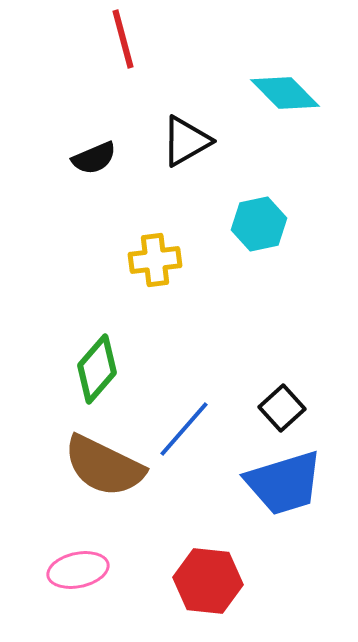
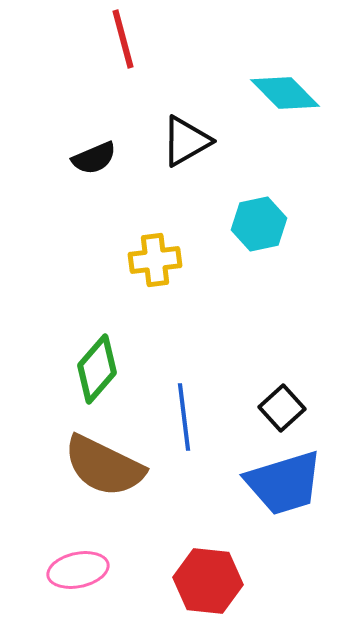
blue line: moved 12 px up; rotated 48 degrees counterclockwise
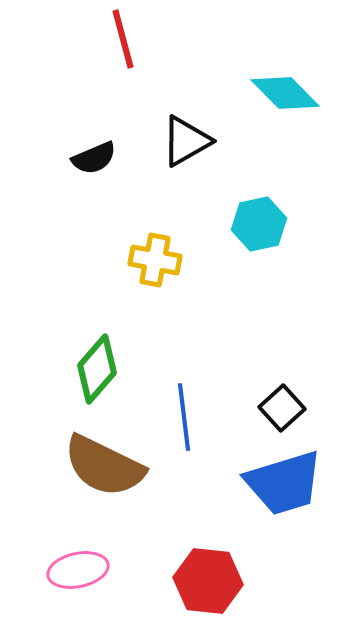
yellow cross: rotated 18 degrees clockwise
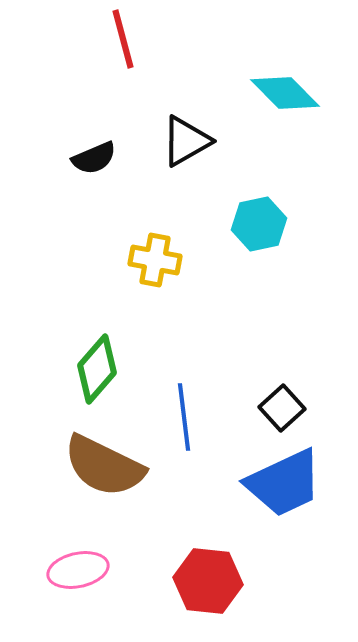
blue trapezoid: rotated 8 degrees counterclockwise
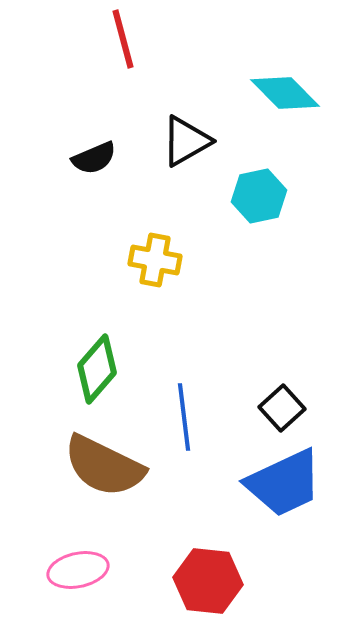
cyan hexagon: moved 28 px up
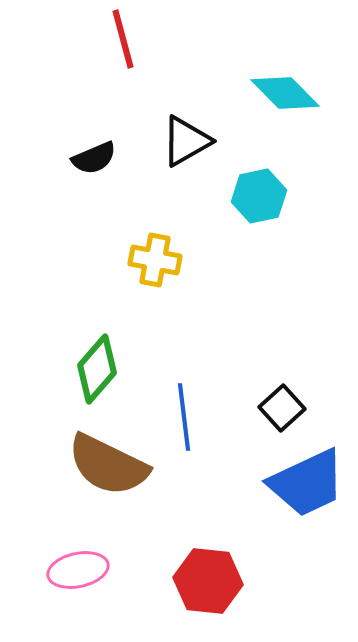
brown semicircle: moved 4 px right, 1 px up
blue trapezoid: moved 23 px right
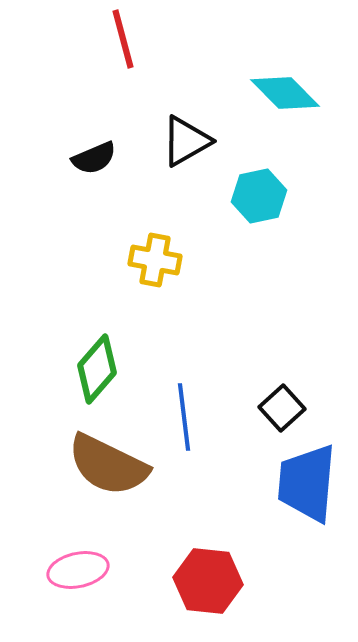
blue trapezoid: rotated 120 degrees clockwise
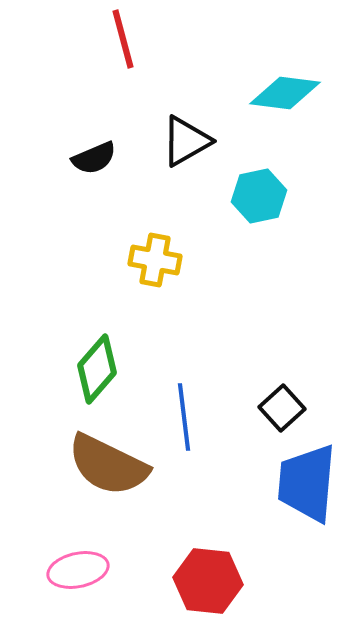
cyan diamond: rotated 38 degrees counterclockwise
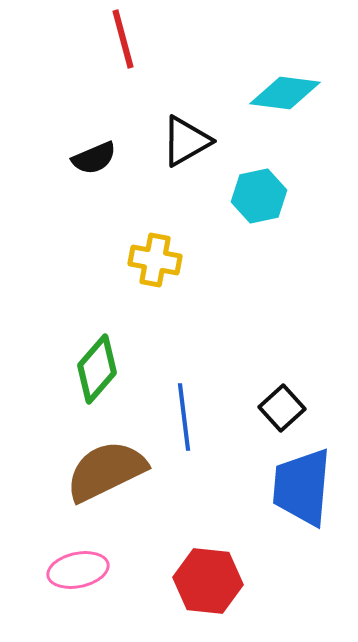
brown semicircle: moved 2 px left, 6 px down; rotated 128 degrees clockwise
blue trapezoid: moved 5 px left, 4 px down
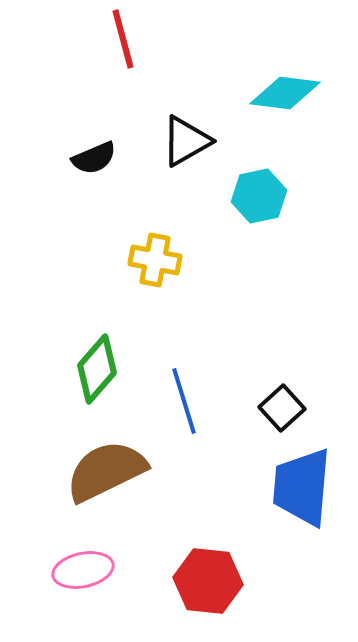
blue line: moved 16 px up; rotated 10 degrees counterclockwise
pink ellipse: moved 5 px right
